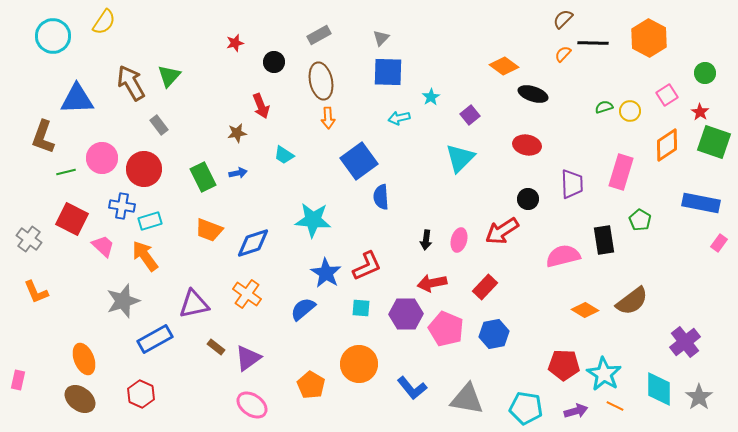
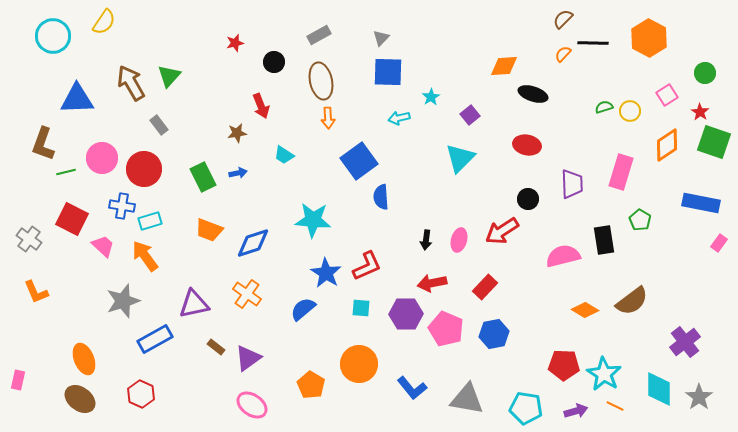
orange diamond at (504, 66): rotated 40 degrees counterclockwise
brown L-shape at (43, 137): moved 7 px down
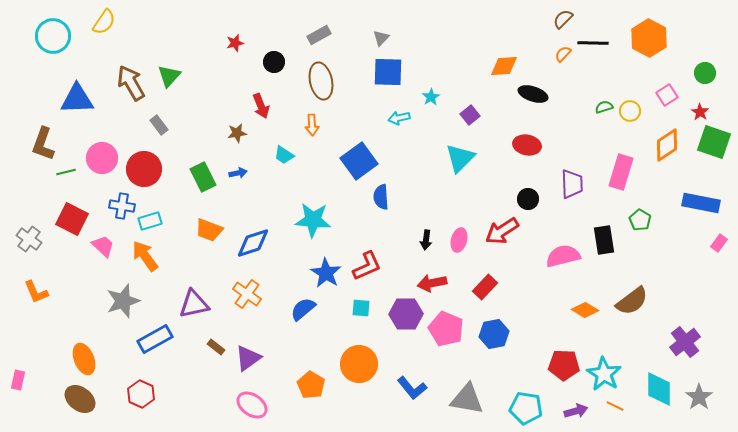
orange arrow at (328, 118): moved 16 px left, 7 px down
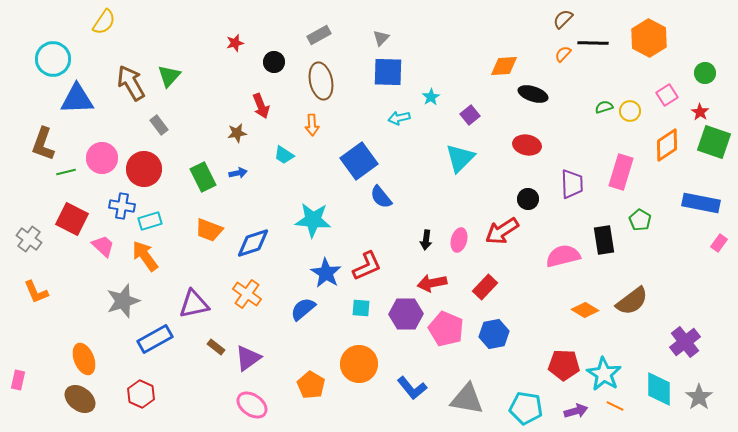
cyan circle at (53, 36): moved 23 px down
blue semicircle at (381, 197): rotated 35 degrees counterclockwise
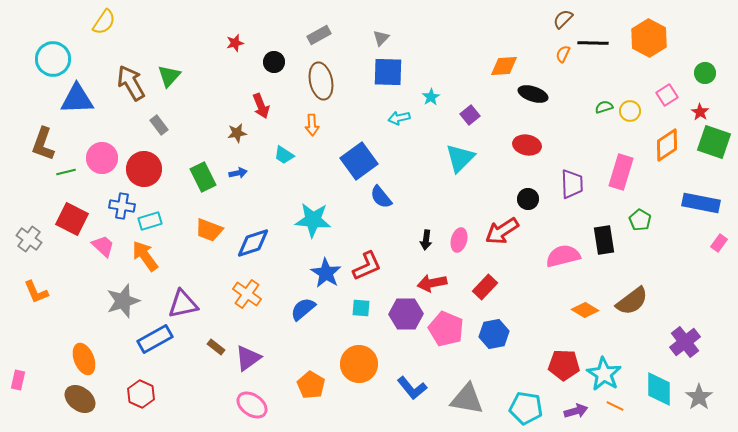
orange semicircle at (563, 54): rotated 18 degrees counterclockwise
purple triangle at (194, 304): moved 11 px left
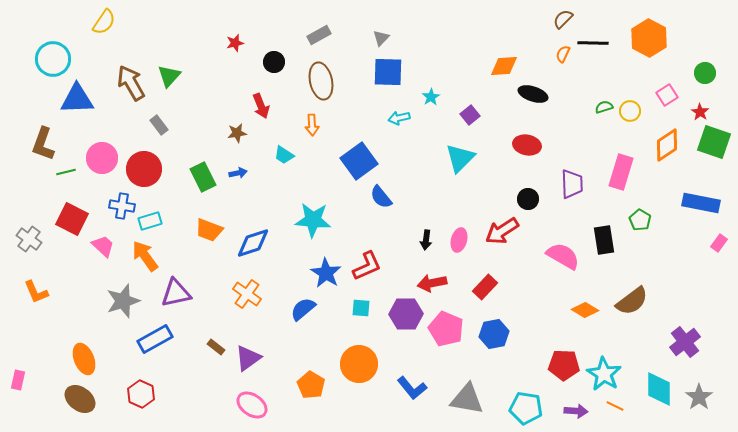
pink semicircle at (563, 256): rotated 44 degrees clockwise
purple triangle at (183, 304): moved 7 px left, 11 px up
purple arrow at (576, 411): rotated 20 degrees clockwise
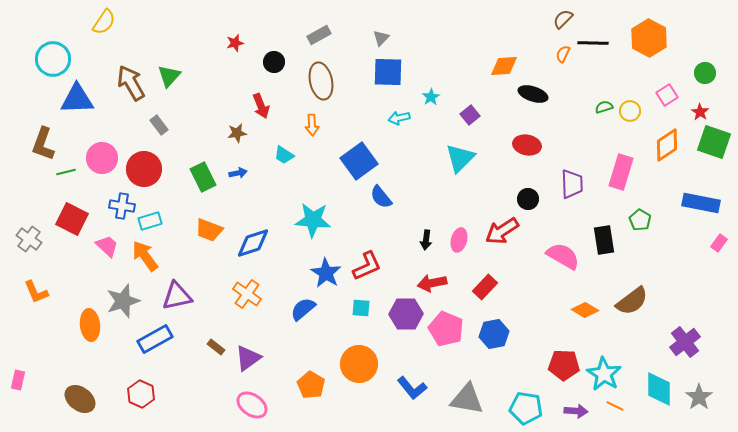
pink trapezoid at (103, 246): moved 4 px right
purple triangle at (176, 293): moved 1 px right, 3 px down
orange ellipse at (84, 359): moved 6 px right, 34 px up; rotated 16 degrees clockwise
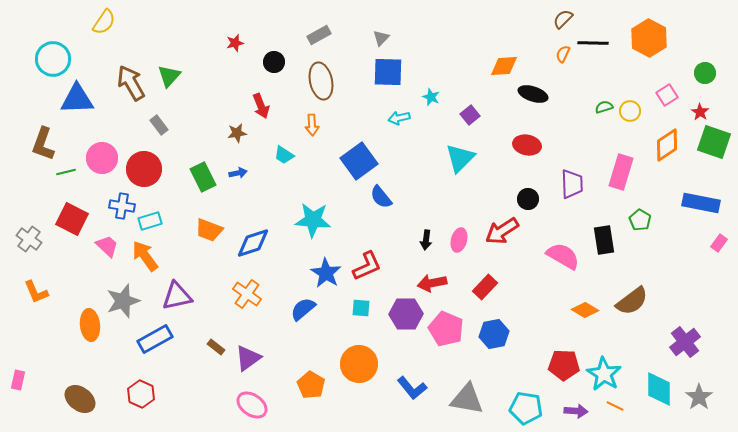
cyan star at (431, 97): rotated 18 degrees counterclockwise
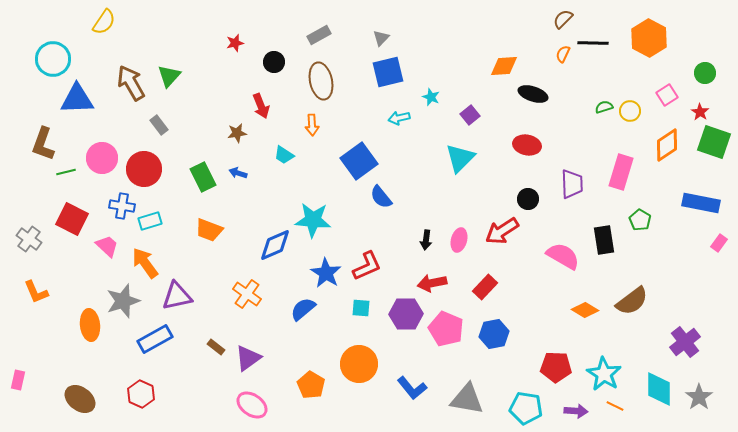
blue square at (388, 72): rotated 16 degrees counterclockwise
blue arrow at (238, 173): rotated 150 degrees counterclockwise
blue diamond at (253, 243): moved 22 px right, 2 px down; rotated 6 degrees counterclockwise
orange arrow at (145, 256): moved 7 px down
red pentagon at (564, 365): moved 8 px left, 2 px down
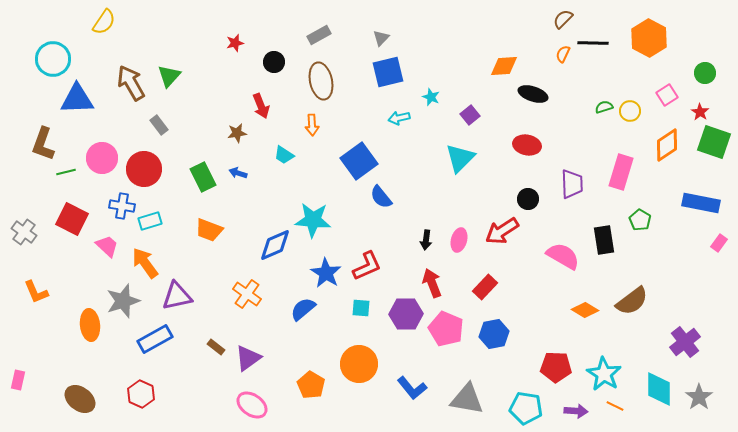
gray cross at (29, 239): moved 5 px left, 7 px up
red arrow at (432, 283): rotated 80 degrees clockwise
